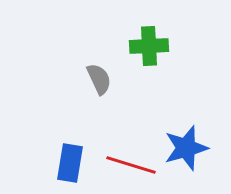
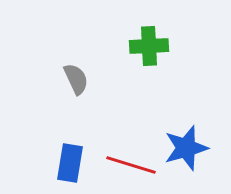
gray semicircle: moved 23 px left
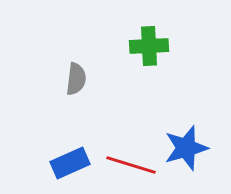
gray semicircle: rotated 32 degrees clockwise
blue rectangle: rotated 57 degrees clockwise
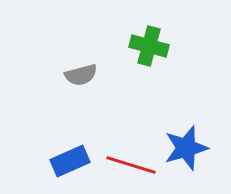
green cross: rotated 18 degrees clockwise
gray semicircle: moved 5 px right, 4 px up; rotated 68 degrees clockwise
blue rectangle: moved 2 px up
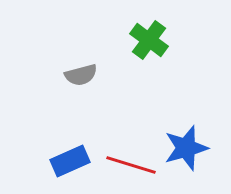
green cross: moved 6 px up; rotated 21 degrees clockwise
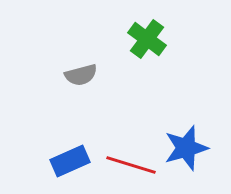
green cross: moved 2 px left, 1 px up
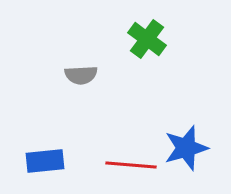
gray semicircle: rotated 12 degrees clockwise
blue rectangle: moved 25 px left; rotated 18 degrees clockwise
red line: rotated 12 degrees counterclockwise
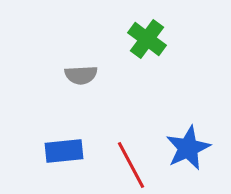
blue star: moved 2 px right; rotated 9 degrees counterclockwise
blue rectangle: moved 19 px right, 10 px up
red line: rotated 57 degrees clockwise
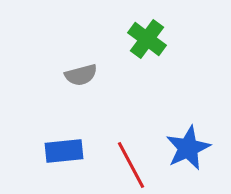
gray semicircle: rotated 12 degrees counterclockwise
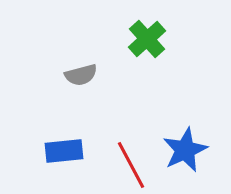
green cross: rotated 12 degrees clockwise
blue star: moved 3 px left, 2 px down
